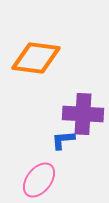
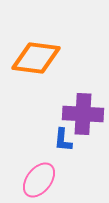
blue L-shape: rotated 80 degrees counterclockwise
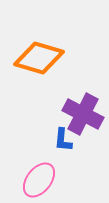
orange diamond: moved 3 px right; rotated 9 degrees clockwise
purple cross: rotated 24 degrees clockwise
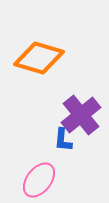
purple cross: moved 2 px left, 1 px down; rotated 24 degrees clockwise
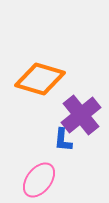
orange diamond: moved 1 px right, 21 px down
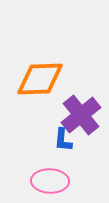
orange diamond: rotated 18 degrees counterclockwise
pink ellipse: moved 11 px right, 1 px down; rotated 54 degrees clockwise
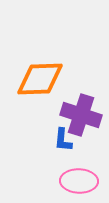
purple cross: rotated 33 degrees counterclockwise
pink ellipse: moved 29 px right
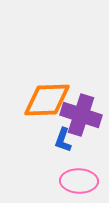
orange diamond: moved 7 px right, 21 px down
blue L-shape: rotated 15 degrees clockwise
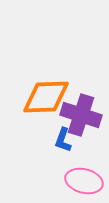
orange diamond: moved 1 px left, 3 px up
pink ellipse: moved 5 px right; rotated 12 degrees clockwise
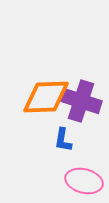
purple cross: moved 14 px up
blue L-shape: rotated 10 degrees counterclockwise
